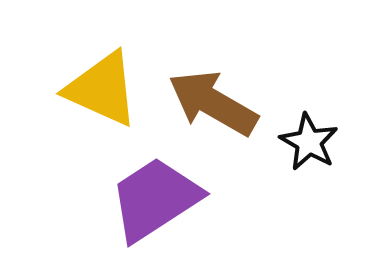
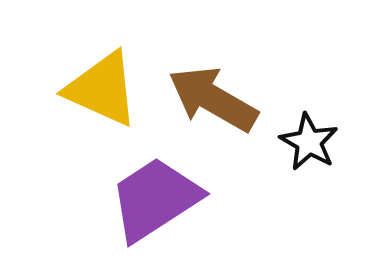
brown arrow: moved 4 px up
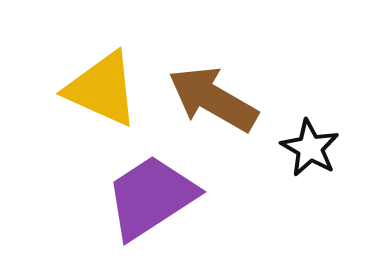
black star: moved 1 px right, 6 px down
purple trapezoid: moved 4 px left, 2 px up
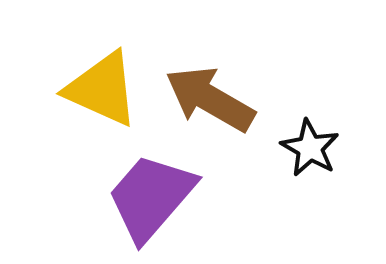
brown arrow: moved 3 px left
purple trapezoid: rotated 16 degrees counterclockwise
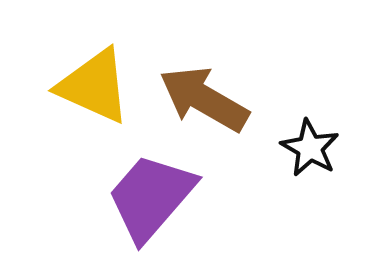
yellow triangle: moved 8 px left, 3 px up
brown arrow: moved 6 px left
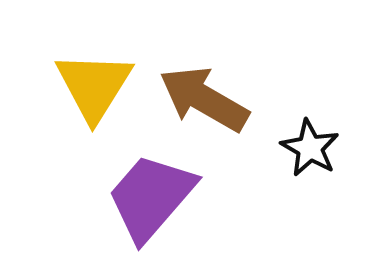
yellow triangle: rotated 38 degrees clockwise
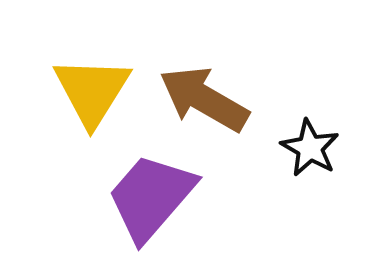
yellow triangle: moved 2 px left, 5 px down
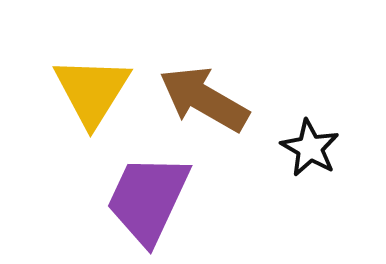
purple trapezoid: moved 3 px left, 2 px down; rotated 16 degrees counterclockwise
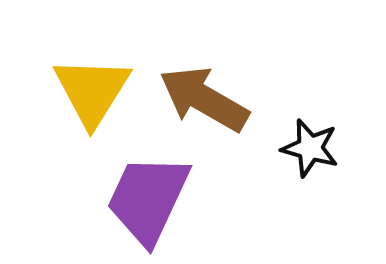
black star: rotated 14 degrees counterclockwise
